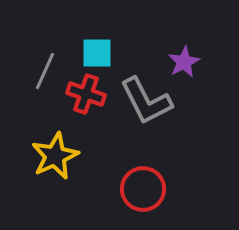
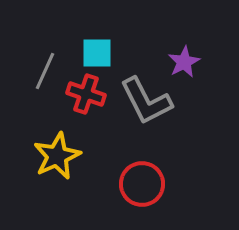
yellow star: moved 2 px right
red circle: moved 1 px left, 5 px up
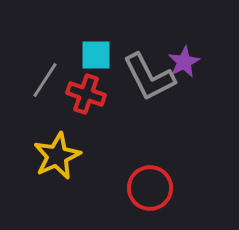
cyan square: moved 1 px left, 2 px down
gray line: moved 9 px down; rotated 9 degrees clockwise
gray L-shape: moved 3 px right, 24 px up
red circle: moved 8 px right, 4 px down
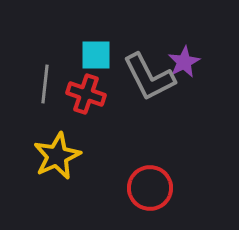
gray line: moved 4 px down; rotated 27 degrees counterclockwise
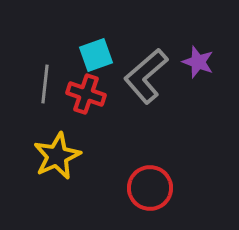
cyan square: rotated 20 degrees counterclockwise
purple star: moved 14 px right; rotated 24 degrees counterclockwise
gray L-shape: moved 3 px left, 1 px up; rotated 76 degrees clockwise
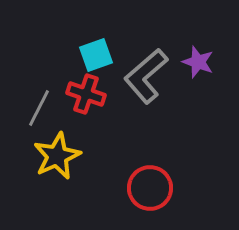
gray line: moved 6 px left, 24 px down; rotated 21 degrees clockwise
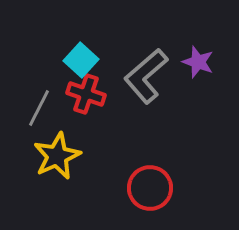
cyan square: moved 15 px left, 5 px down; rotated 28 degrees counterclockwise
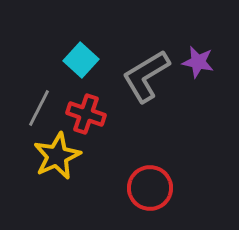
purple star: rotated 8 degrees counterclockwise
gray L-shape: rotated 10 degrees clockwise
red cross: moved 20 px down
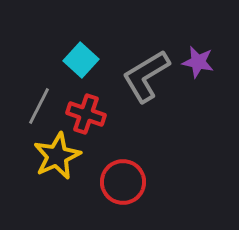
gray line: moved 2 px up
red circle: moved 27 px left, 6 px up
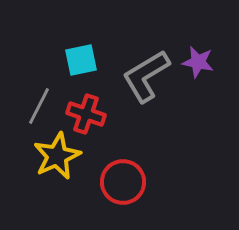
cyan square: rotated 36 degrees clockwise
